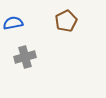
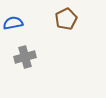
brown pentagon: moved 2 px up
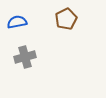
blue semicircle: moved 4 px right, 1 px up
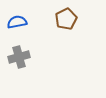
gray cross: moved 6 px left
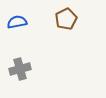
gray cross: moved 1 px right, 12 px down
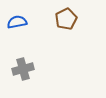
gray cross: moved 3 px right
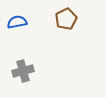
gray cross: moved 2 px down
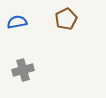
gray cross: moved 1 px up
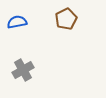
gray cross: rotated 15 degrees counterclockwise
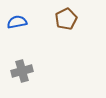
gray cross: moved 1 px left, 1 px down; rotated 15 degrees clockwise
